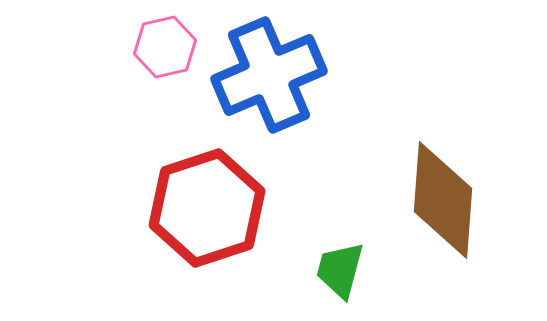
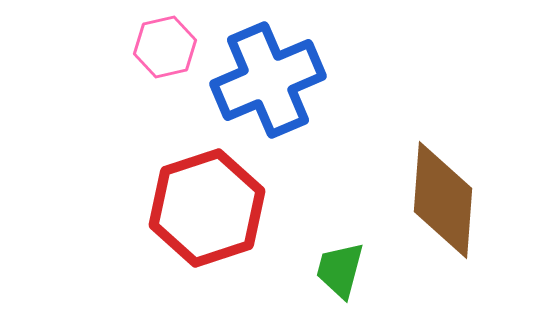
blue cross: moved 1 px left, 5 px down
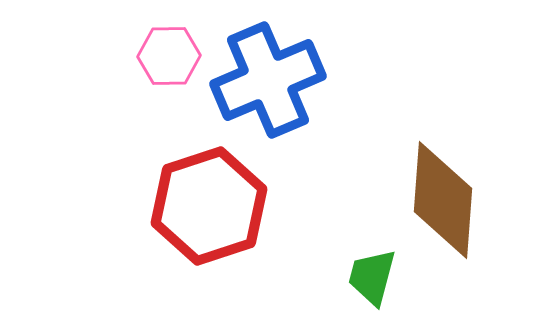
pink hexagon: moved 4 px right, 9 px down; rotated 12 degrees clockwise
red hexagon: moved 2 px right, 2 px up
green trapezoid: moved 32 px right, 7 px down
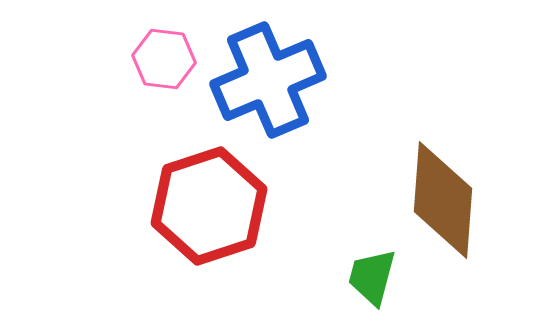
pink hexagon: moved 5 px left, 3 px down; rotated 8 degrees clockwise
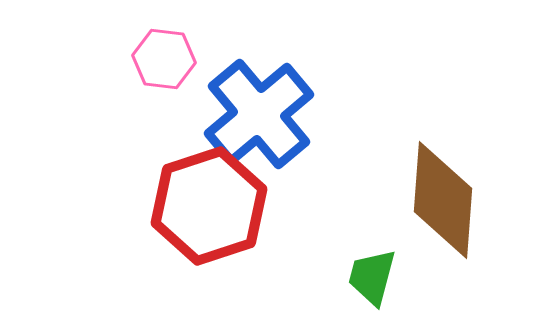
blue cross: moved 9 px left, 34 px down; rotated 17 degrees counterclockwise
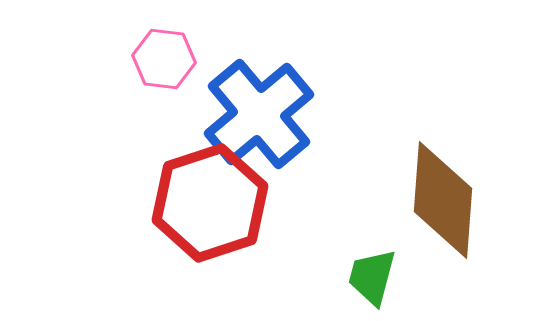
red hexagon: moved 1 px right, 3 px up
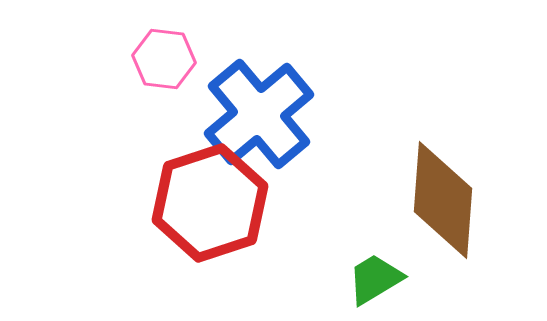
green trapezoid: moved 3 px right, 2 px down; rotated 44 degrees clockwise
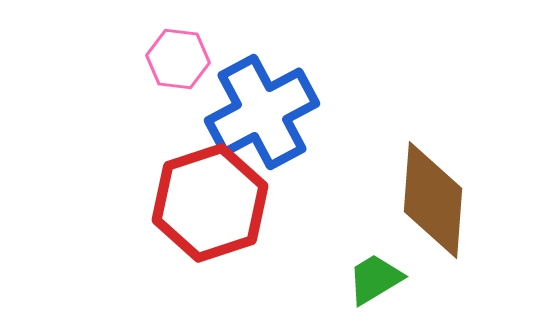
pink hexagon: moved 14 px right
blue cross: moved 3 px right, 2 px up; rotated 12 degrees clockwise
brown diamond: moved 10 px left
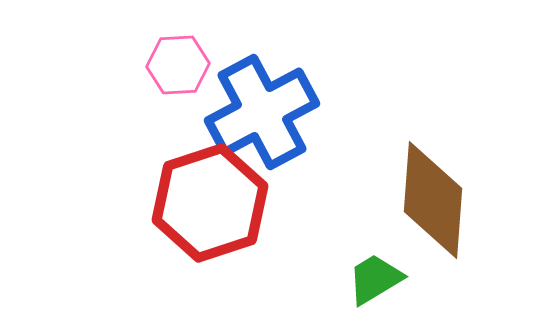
pink hexagon: moved 6 px down; rotated 10 degrees counterclockwise
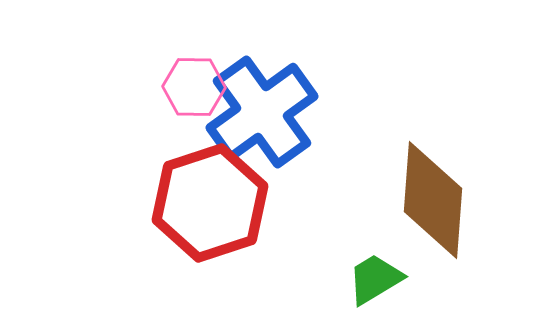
pink hexagon: moved 16 px right, 22 px down; rotated 4 degrees clockwise
blue cross: rotated 8 degrees counterclockwise
